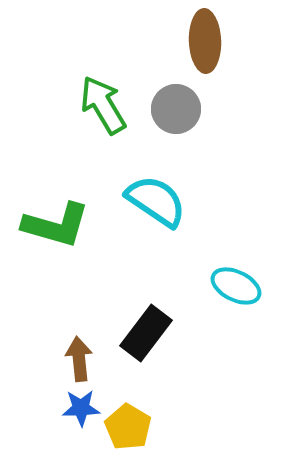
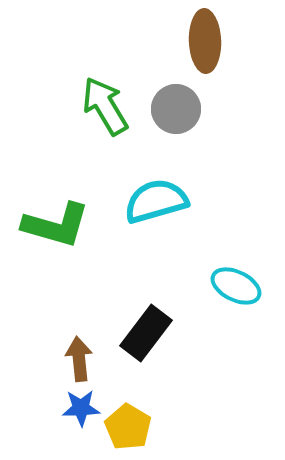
green arrow: moved 2 px right, 1 px down
cyan semicircle: rotated 50 degrees counterclockwise
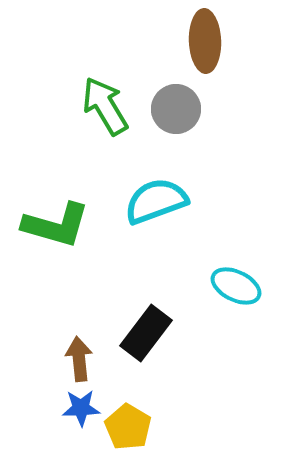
cyan semicircle: rotated 4 degrees counterclockwise
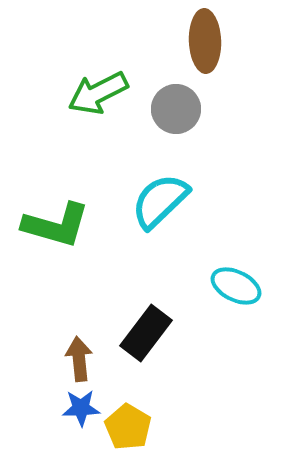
green arrow: moved 7 px left, 13 px up; rotated 86 degrees counterclockwise
cyan semicircle: moved 4 px right; rotated 24 degrees counterclockwise
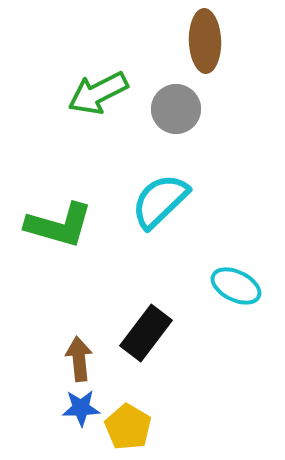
green L-shape: moved 3 px right
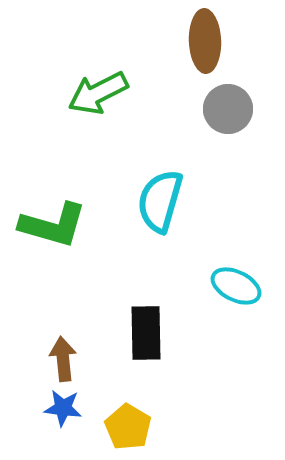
gray circle: moved 52 px right
cyan semicircle: rotated 30 degrees counterclockwise
green L-shape: moved 6 px left
black rectangle: rotated 38 degrees counterclockwise
brown arrow: moved 16 px left
blue star: moved 18 px left; rotated 9 degrees clockwise
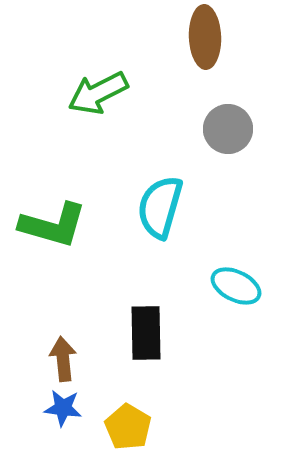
brown ellipse: moved 4 px up
gray circle: moved 20 px down
cyan semicircle: moved 6 px down
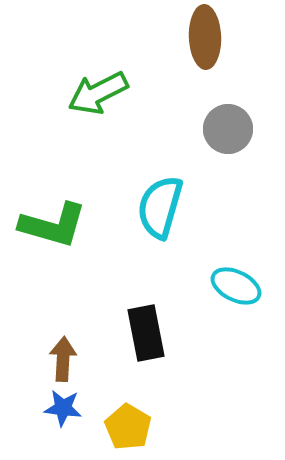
black rectangle: rotated 10 degrees counterclockwise
brown arrow: rotated 9 degrees clockwise
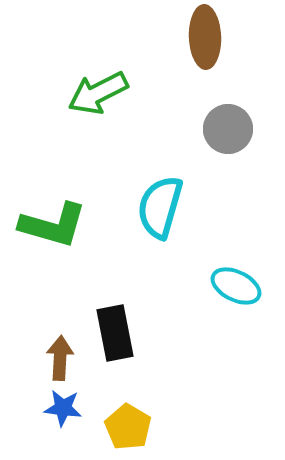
black rectangle: moved 31 px left
brown arrow: moved 3 px left, 1 px up
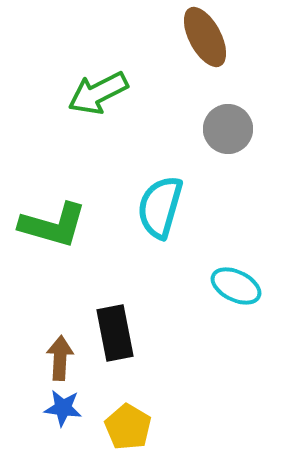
brown ellipse: rotated 26 degrees counterclockwise
